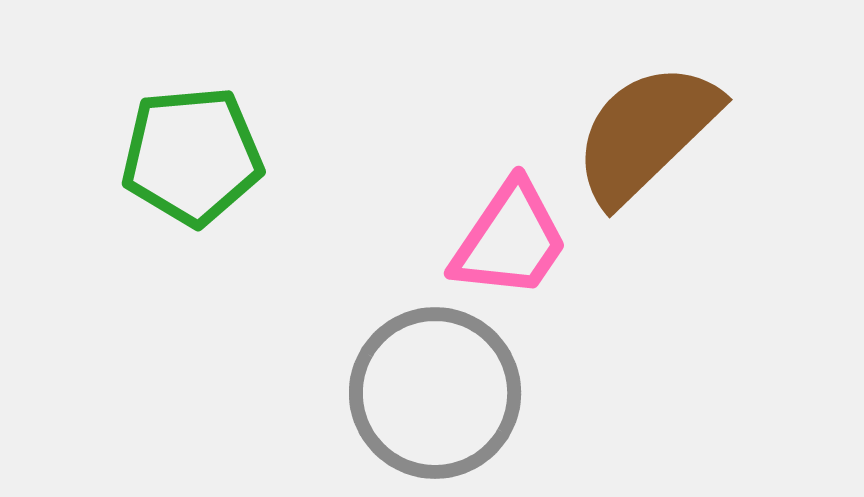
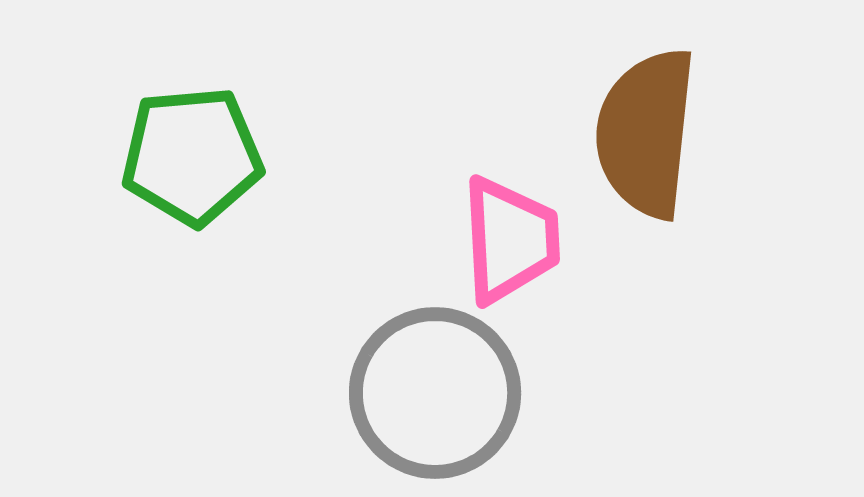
brown semicircle: rotated 40 degrees counterclockwise
pink trapezoid: rotated 37 degrees counterclockwise
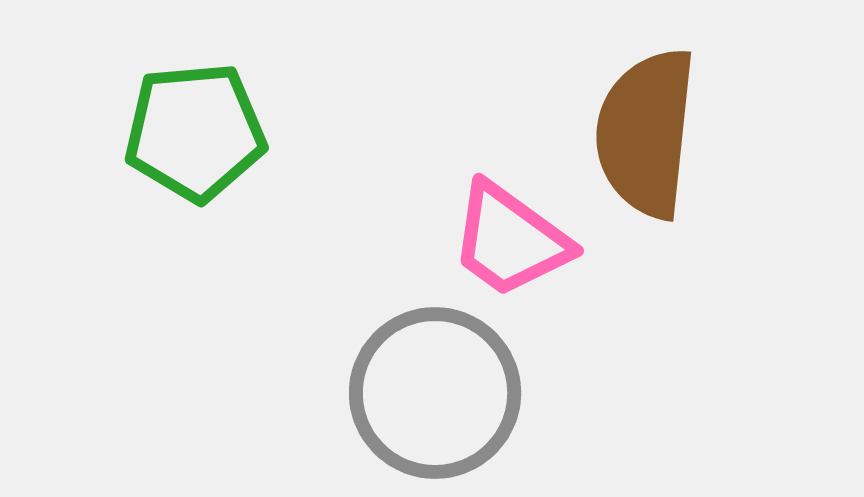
green pentagon: moved 3 px right, 24 px up
pink trapezoid: rotated 129 degrees clockwise
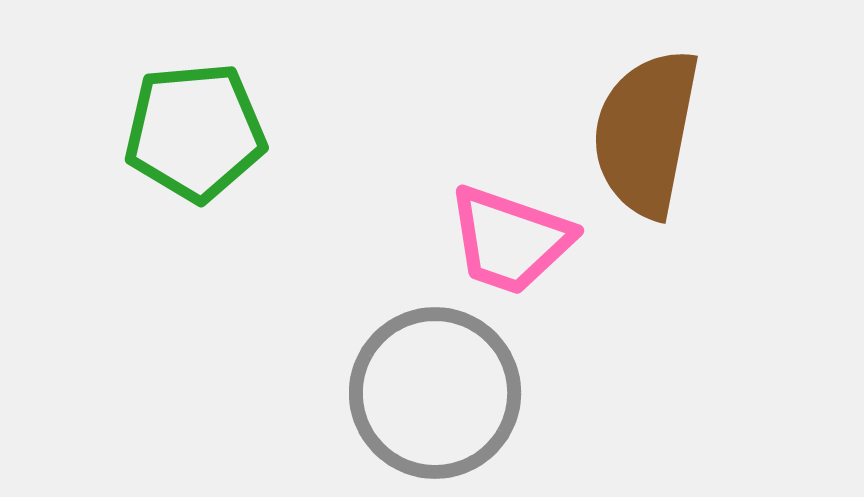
brown semicircle: rotated 5 degrees clockwise
pink trapezoid: rotated 17 degrees counterclockwise
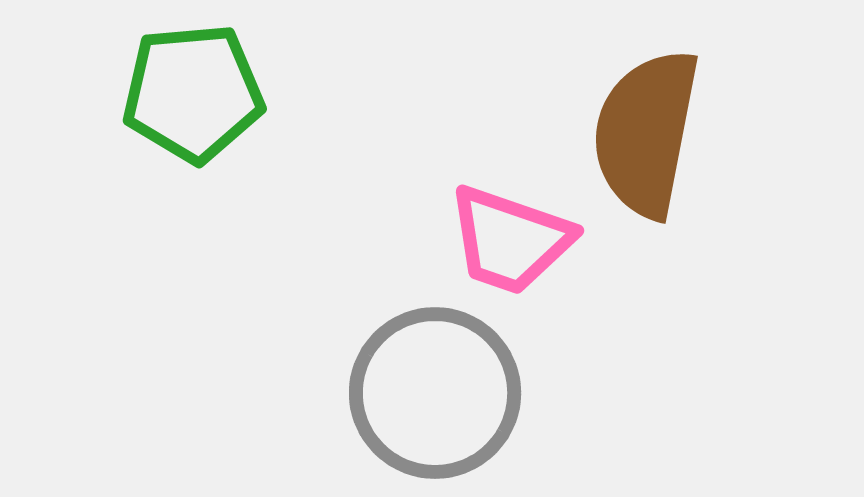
green pentagon: moved 2 px left, 39 px up
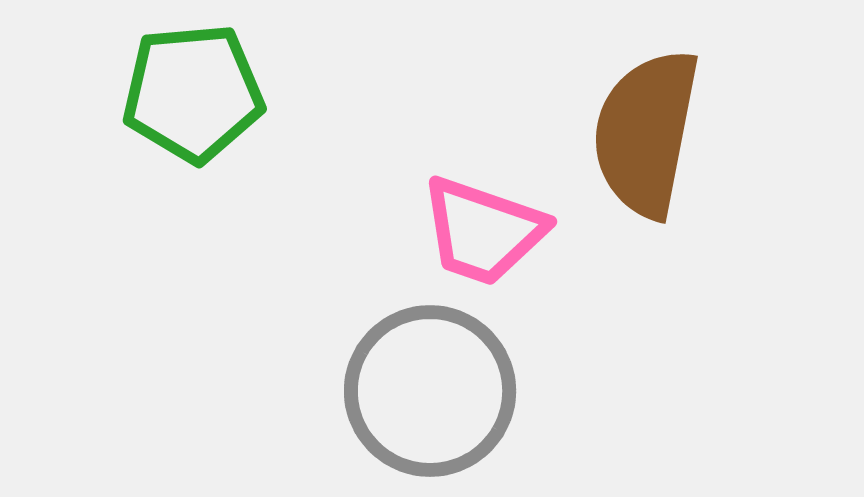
pink trapezoid: moved 27 px left, 9 px up
gray circle: moved 5 px left, 2 px up
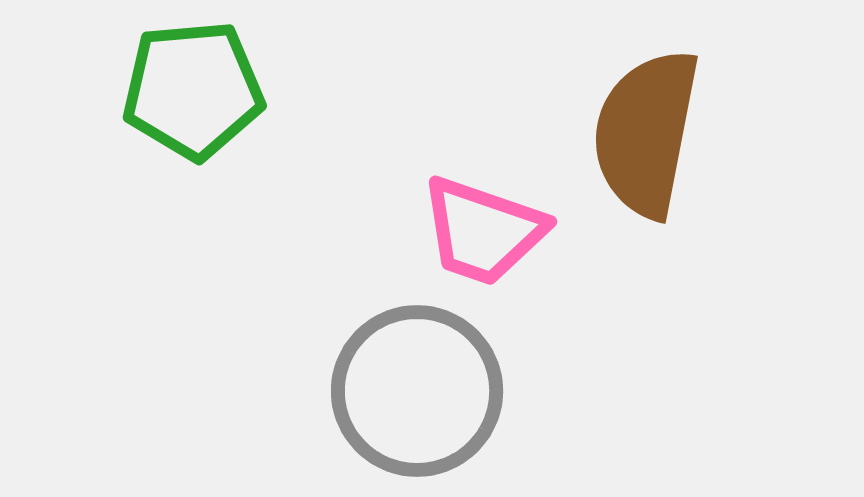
green pentagon: moved 3 px up
gray circle: moved 13 px left
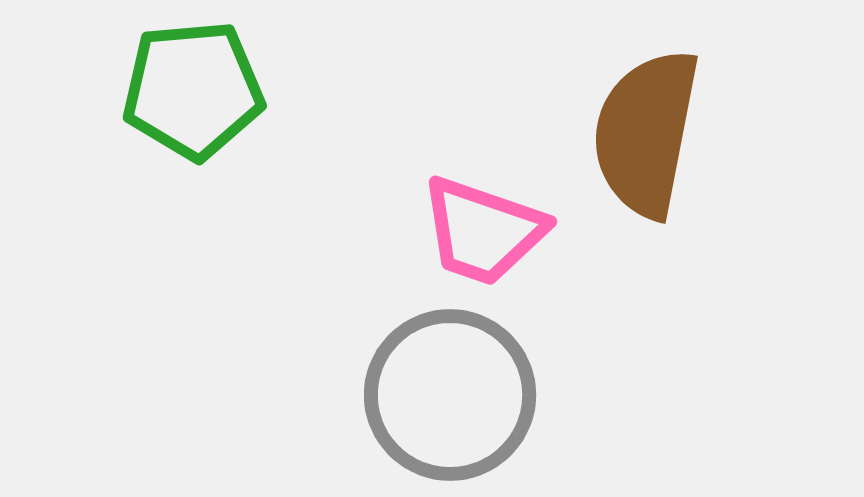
gray circle: moved 33 px right, 4 px down
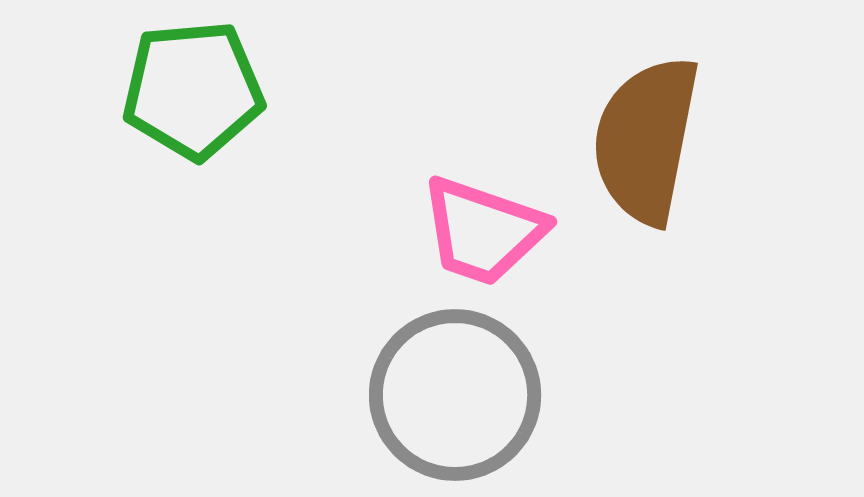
brown semicircle: moved 7 px down
gray circle: moved 5 px right
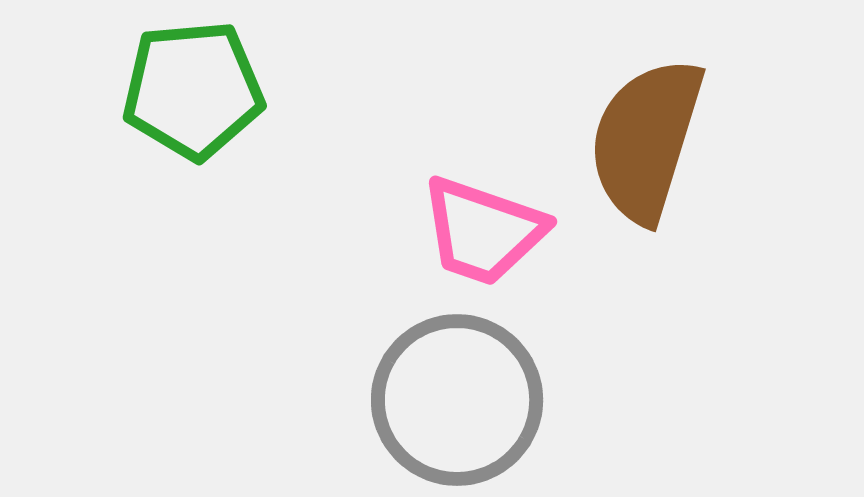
brown semicircle: rotated 6 degrees clockwise
gray circle: moved 2 px right, 5 px down
